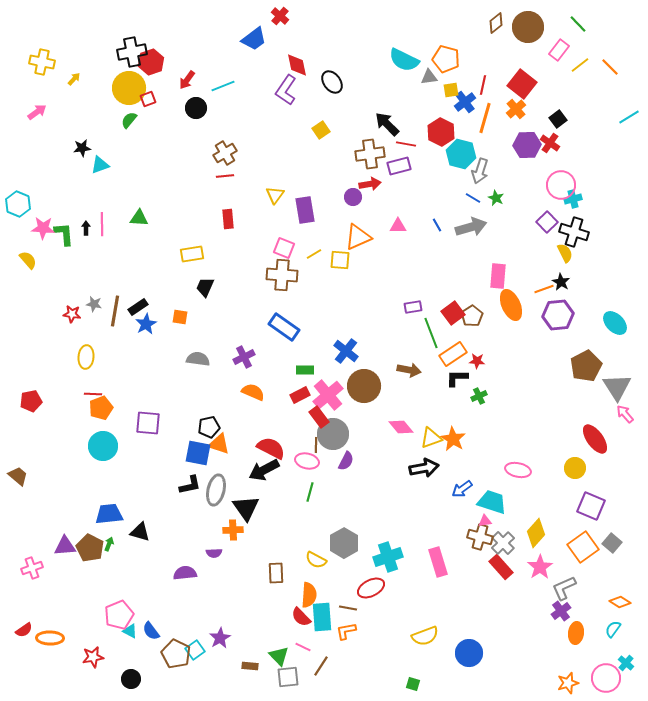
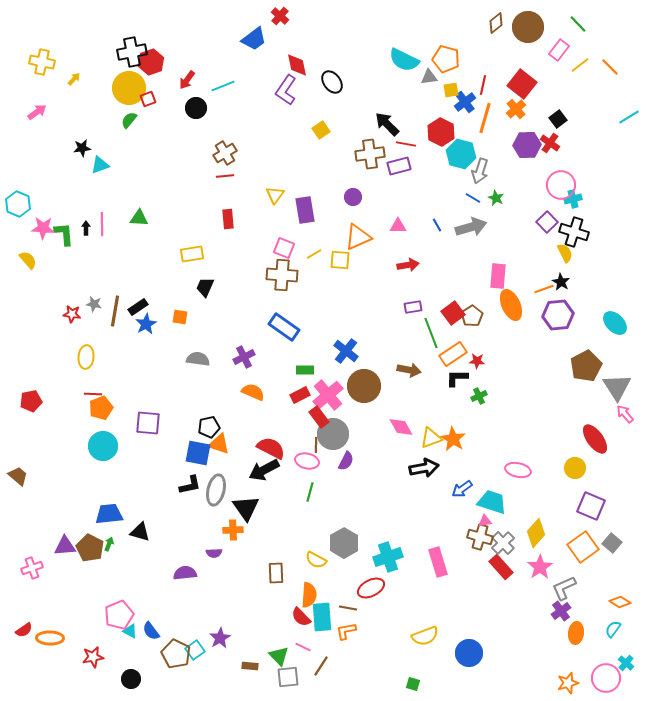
red arrow at (370, 184): moved 38 px right, 81 px down
pink diamond at (401, 427): rotated 10 degrees clockwise
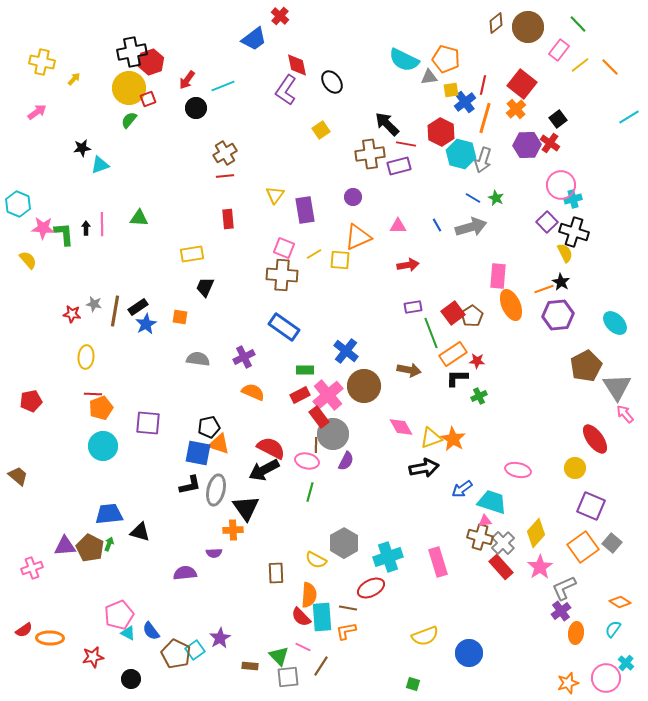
gray arrow at (480, 171): moved 3 px right, 11 px up
cyan triangle at (130, 631): moved 2 px left, 2 px down
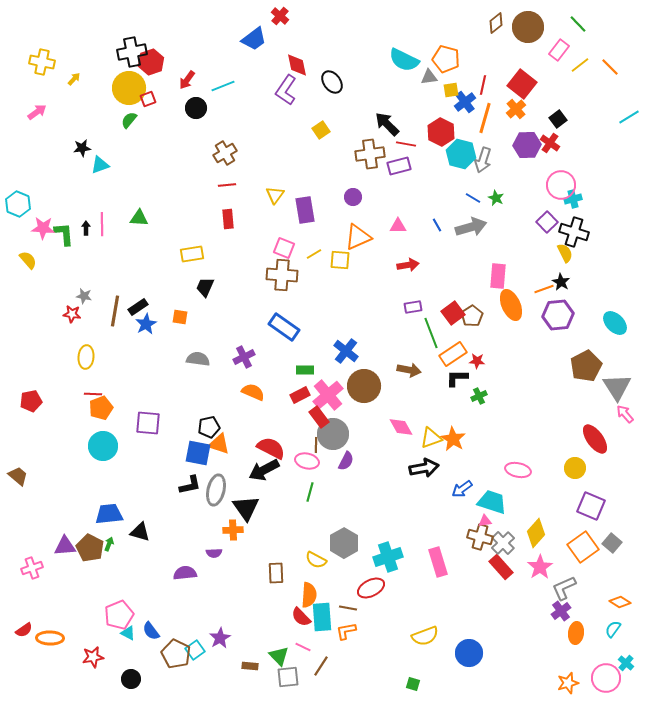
red line at (225, 176): moved 2 px right, 9 px down
gray star at (94, 304): moved 10 px left, 8 px up
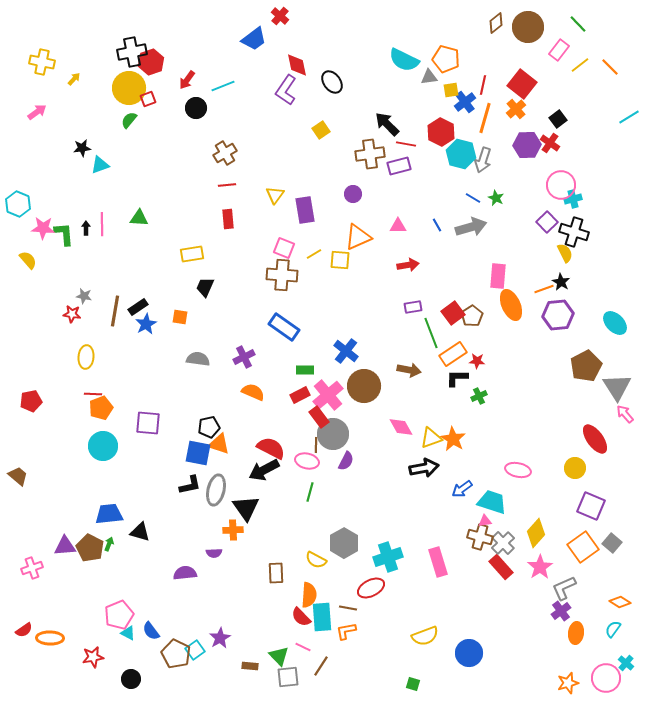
purple circle at (353, 197): moved 3 px up
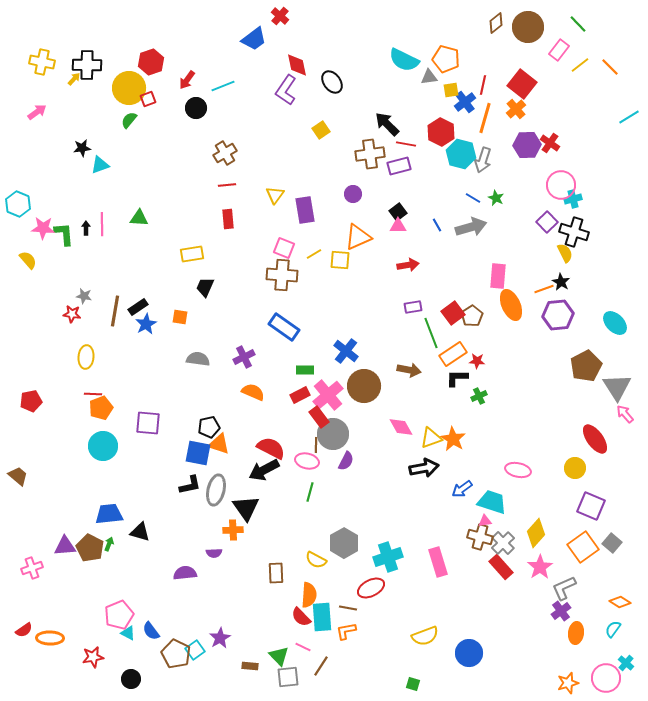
black cross at (132, 52): moved 45 px left, 13 px down; rotated 12 degrees clockwise
black square at (558, 119): moved 160 px left, 93 px down
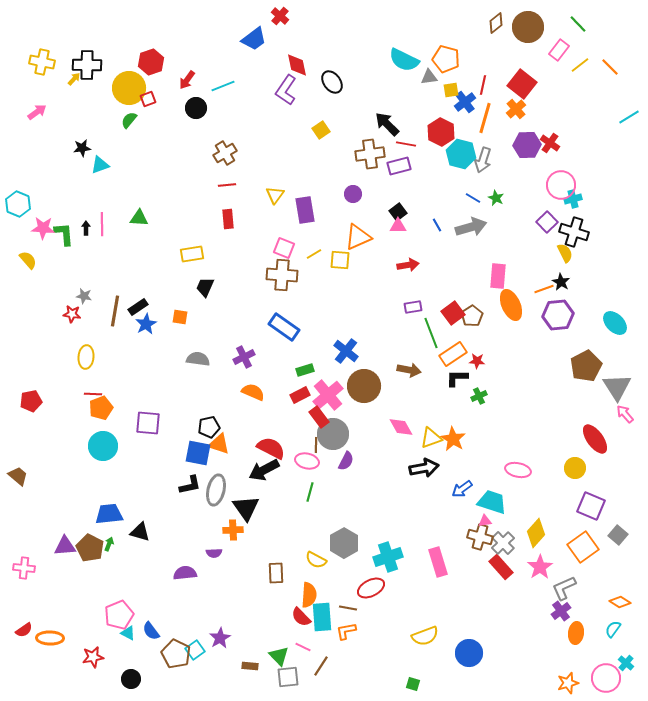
green rectangle at (305, 370): rotated 18 degrees counterclockwise
gray square at (612, 543): moved 6 px right, 8 px up
pink cross at (32, 568): moved 8 px left; rotated 25 degrees clockwise
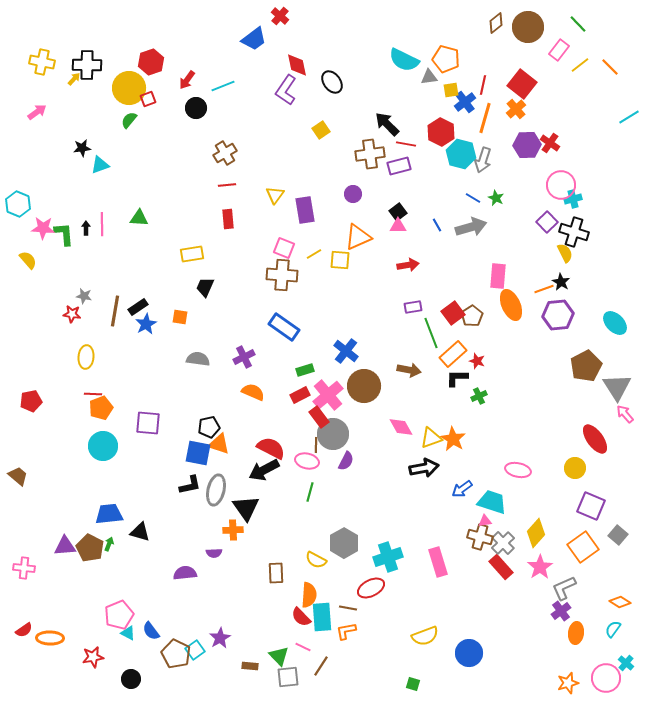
orange rectangle at (453, 354): rotated 8 degrees counterclockwise
red star at (477, 361): rotated 14 degrees clockwise
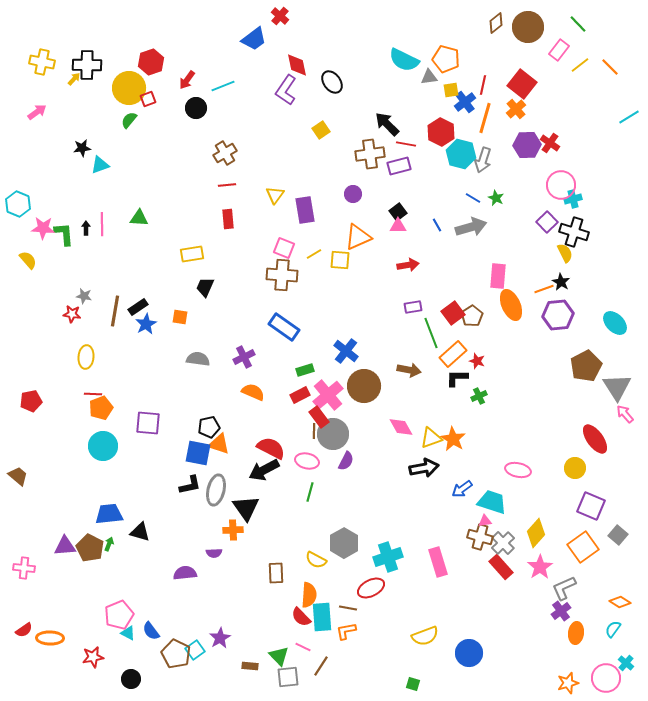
brown line at (316, 445): moved 2 px left, 14 px up
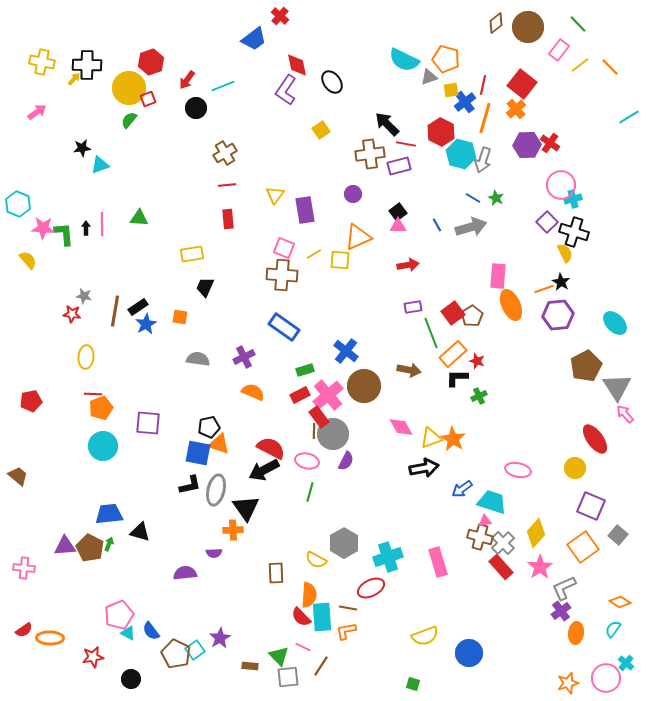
gray triangle at (429, 77): rotated 12 degrees counterclockwise
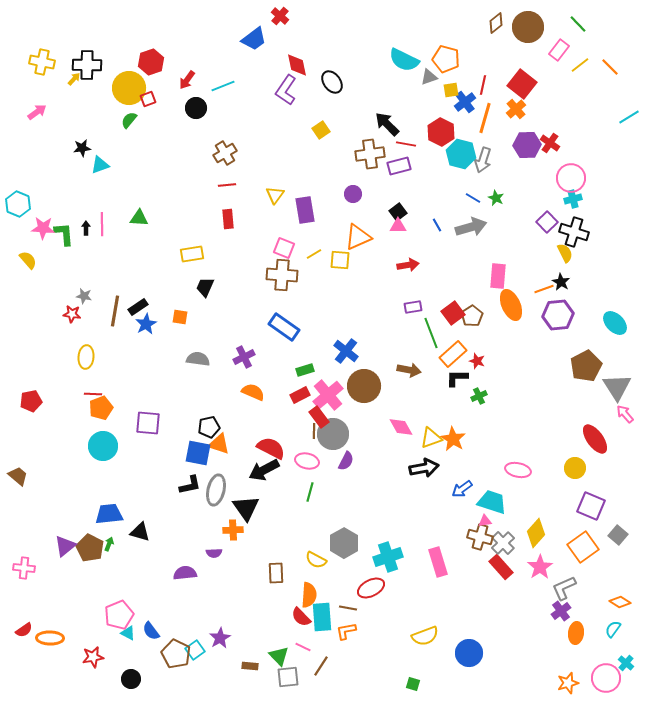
pink circle at (561, 185): moved 10 px right, 7 px up
purple triangle at (65, 546): rotated 35 degrees counterclockwise
